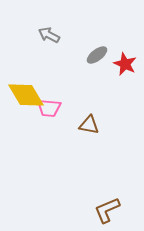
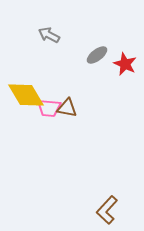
brown triangle: moved 22 px left, 17 px up
brown L-shape: rotated 24 degrees counterclockwise
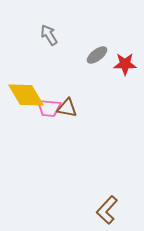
gray arrow: rotated 30 degrees clockwise
red star: rotated 25 degrees counterclockwise
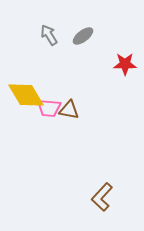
gray ellipse: moved 14 px left, 19 px up
brown triangle: moved 2 px right, 2 px down
brown L-shape: moved 5 px left, 13 px up
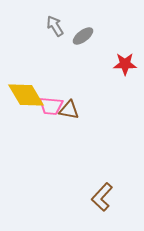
gray arrow: moved 6 px right, 9 px up
pink trapezoid: moved 2 px right, 2 px up
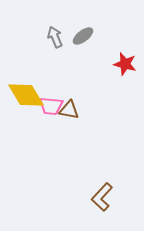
gray arrow: moved 11 px down; rotated 10 degrees clockwise
red star: rotated 15 degrees clockwise
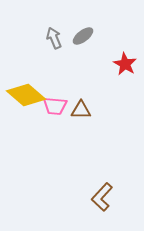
gray arrow: moved 1 px left, 1 px down
red star: rotated 15 degrees clockwise
yellow diamond: rotated 18 degrees counterclockwise
pink trapezoid: moved 4 px right
brown triangle: moved 12 px right; rotated 10 degrees counterclockwise
